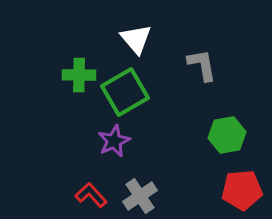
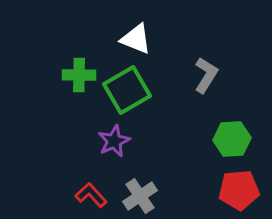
white triangle: rotated 28 degrees counterclockwise
gray L-shape: moved 4 px right, 10 px down; rotated 42 degrees clockwise
green square: moved 2 px right, 2 px up
green hexagon: moved 5 px right, 4 px down; rotated 6 degrees clockwise
red pentagon: moved 3 px left
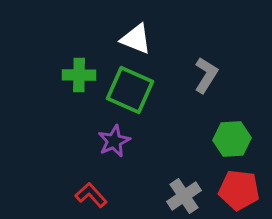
green square: moved 3 px right; rotated 36 degrees counterclockwise
red pentagon: rotated 12 degrees clockwise
gray cross: moved 44 px right
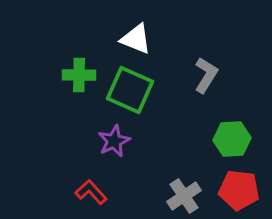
red L-shape: moved 3 px up
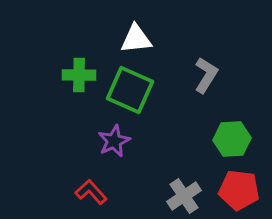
white triangle: rotated 28 degrees counterclockwise
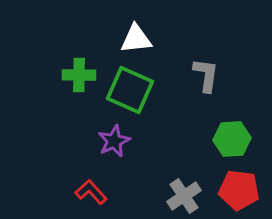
gray L-shape: rotated 24 degrees counterclockwise
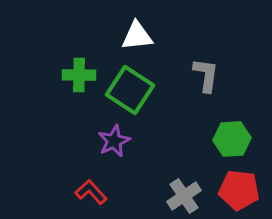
white triangle: moved 1 px right, 3 px up
green square: rotated 9 degrees clockwise
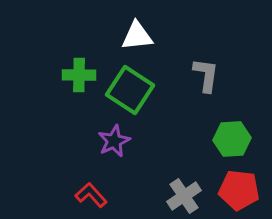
red L-shape: moved 3 px down
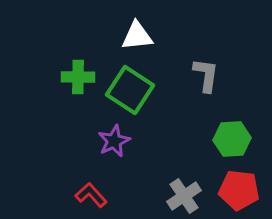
green cross: moved 1 px left, 2 px down
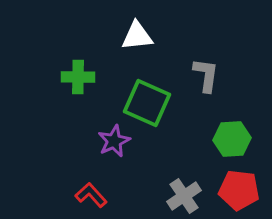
green square: moved 17 px right, 13 px down; rotated 9 degrees counterclockwise
